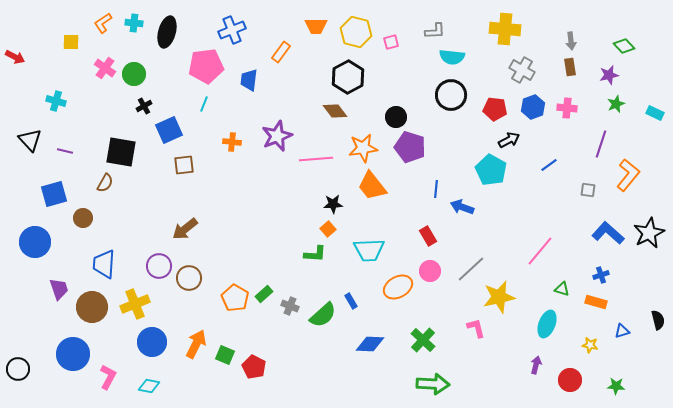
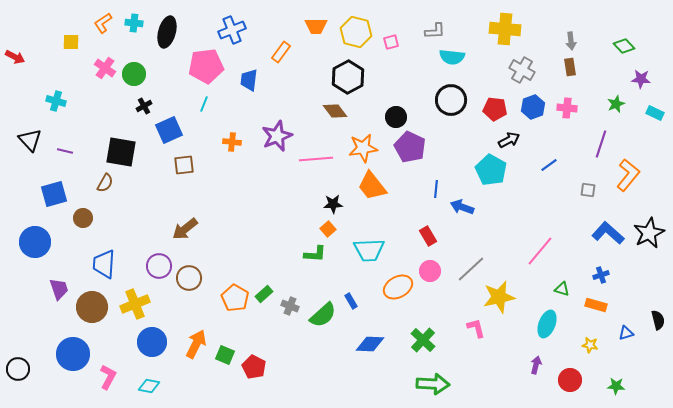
purple star at (609, 75): moved 32 px right, 4 px down; rotated 18 degrees clockwise
black circle at (451, 95): moved 5 px down
purple pentagon at (410, 147): rotated 8 degrees clockwise
orange rectangle at (596, 302): moved 3 px down
blue triangle at (622, 331): moved 4 px right, 2 px down
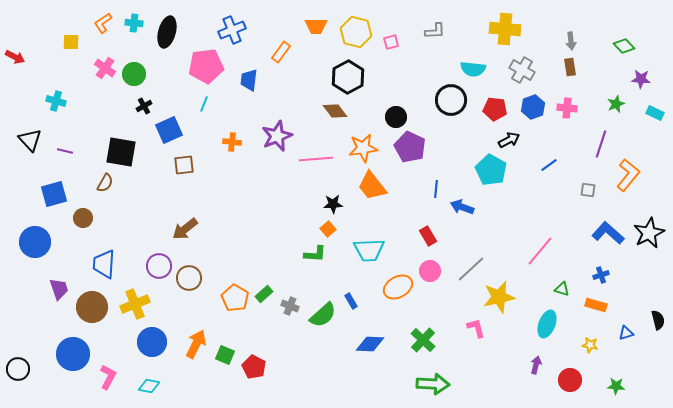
cyan semicircle at (452, 57): moved 21 px right, 12 px down
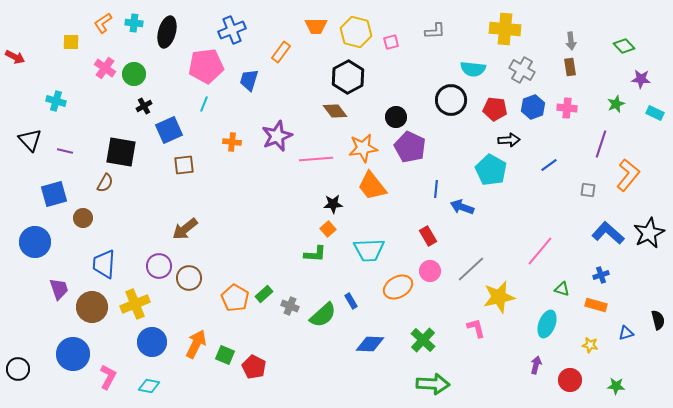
blue trapezoid at (249, 80): rotated 10 degrees clockwise
black arrow at (509, 140): rotated 25 degrees clockwise
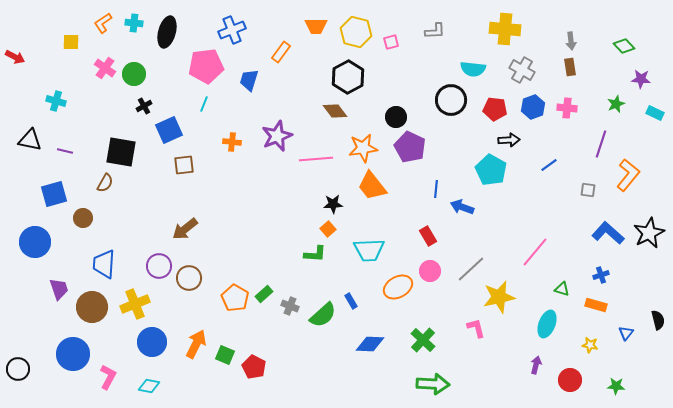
black triangle at (30, 140): rotated 35 degrees counterclockwise
pink line at (540, 251): moved 5 px left, 1 px down
blue triangle at (626, 333): rotated 35 degrees counterclockwise
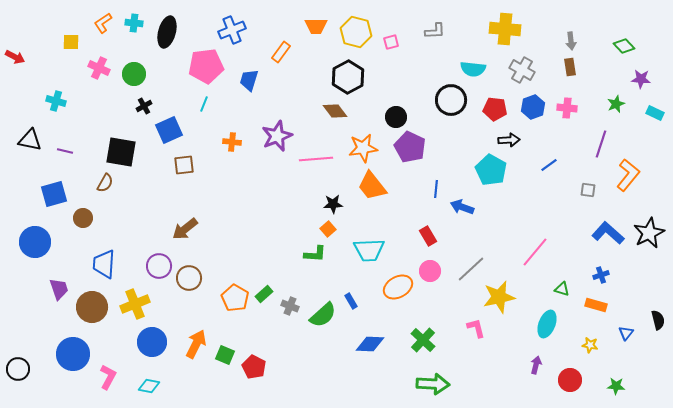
pink cross at (105, 68): moved 6 px left; rotated 10 degrees counterclockwise
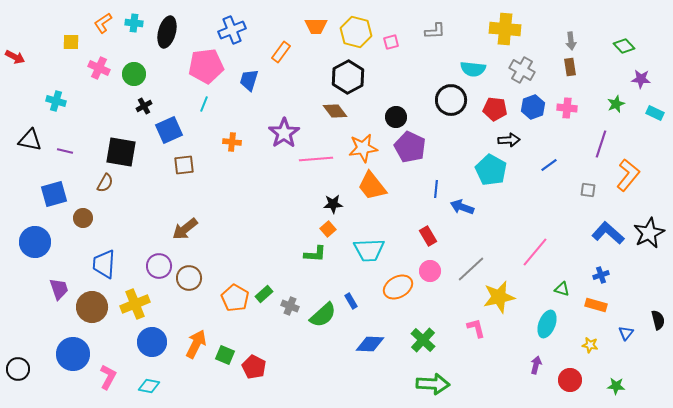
purple star at (277, 136): moved 7 px right, 3 px up; rotated 12 degrees counterclockwise
